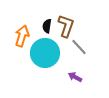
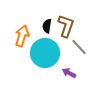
purple arrow: moved 6 px left, 4 px up
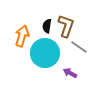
gray line: rotated 12 degrees counterclockwise
purple arrow: moved 1 px right
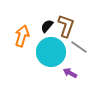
black semicircle: rotated 32 degrees clockwise
cyan circle: moved 6 px right, 1 px up
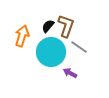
black semicircle: moved 1 px right
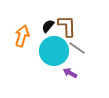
brown L-shape: moved 1 px right; rotated 20 degrees counterclockwise
gray line: moved 2 px left, 1 px down
cyan circle: moved 3 px right, 1 px up
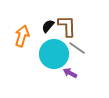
cyan circle: moved 3 px down
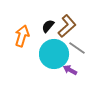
brown L-shape: rotated 50 degrees clockwise
purple arrow: moved 3 px up
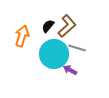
gray line: rotated 18 degrees counterclockwise
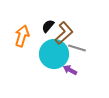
brown L-shape: moved 3 px left, 7 px down
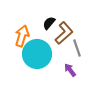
black semicircle: moved 1 px right, 3 px up
gray line: rotated 54 degrees clockwise
cyan circle: moved 17 px left
purple arrow: rotated 24 degrees clockwise
